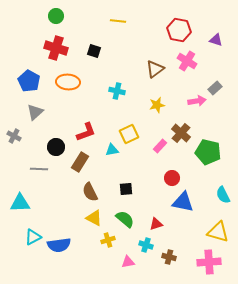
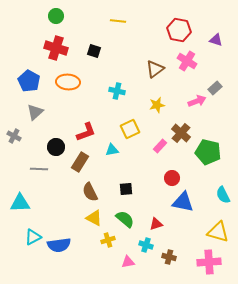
pink arrow at (197, 101): rotated 12 degrees counterclockwise
yellow square at (129, 134): moved 1 px right, 5 px up
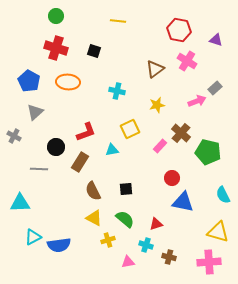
brown semicircle at (90, 192): moved 3 px right, 1 px up
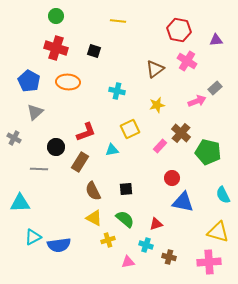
purple triangle at (216, 40): rotated 24 degrees counterclockwise
gray cross at (14, 136): moved 2 px down
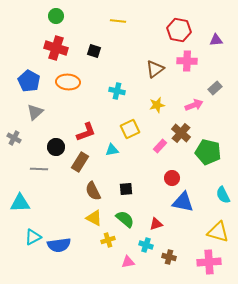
pink cross at (187, 61): rotated 30 degrees counterclockwise
pink arrow at (197, 101): moved 3 px left, 4 px down
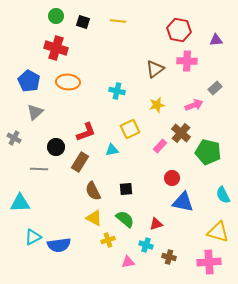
black square at (94, 51): moved 11 px left, 29 px up
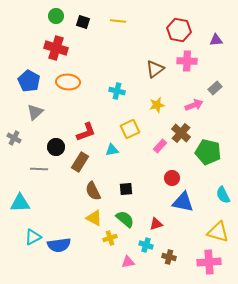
yellow cross at (108, 240): moved 2 px right, 2 px up
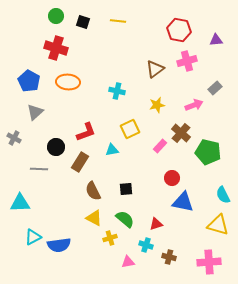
pink cross at (187, 61): rotated 18 degrees counterclockwise
yellow triangle at (218, 232): moved 7 px up
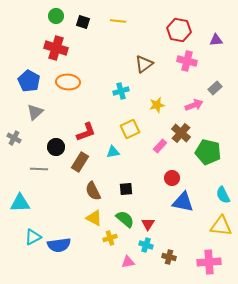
pink cross at (187, 61): rotated 30 degrees clockwise
brown triangle at (155, 69): moved 11 px left, 5 px up
cyan cross at (117, 91): moved 4 px right; rotated 28 degrees counterclockwise
cyan triangle at (112, 150): moved 1 px right, 2 px down
red triangle at (156, 224): moved 8 px left; rotated 40 degrees counterclockwise
yellow triangle at (218, 225): moved 3 px right, 1 px down; rotated 10 degrees counterclockwise
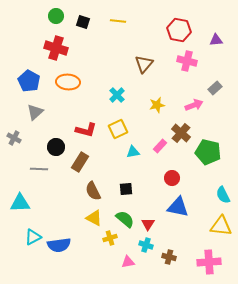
brown triangle at (144, 64): rotated 12 degrees counterclockwise
cyan cross at (121, 91): moved 4 px left, 4 px down; rotated 28 degrees counterclockwise
yellow square at (130, 129): moved 12 px left
red L-shape at (86, 132): moved 2 px up; rotated 35 degrees clockwise
cyan triangle at (113, 152): moved 20 px right
blue triangle at (183, 202): moved 5 px left, 5 px down
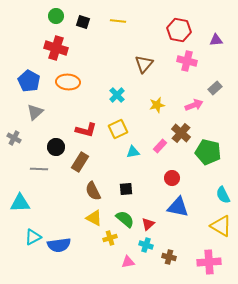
red triangle at (148, 224): rotated 16 degrees clockwise
yellow triangle at (221, 226): rotated 25 degrees clockwise
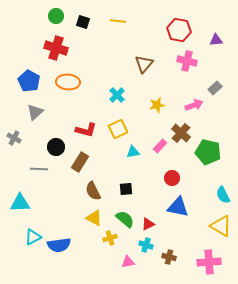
red triangle at (148, 224): rotated 16 degrees clockwise
